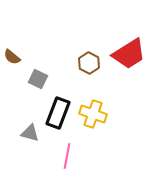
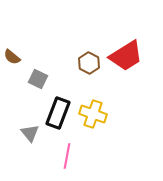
red trapezoid: moved 3 px left, 2 px down
gray triangle: rotated 36 degrees clockwise
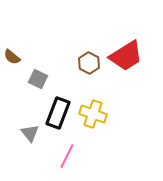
pink line: rotated 15 degrees clockwise
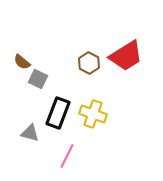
brown semicircle: moved 10 px right, 5 px down
gray triangle: rotated 36 degrees counterclockwise
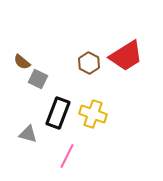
gray triangle: moved 2 px left, 1 px down
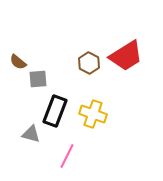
brown semicircle: moved 4 px left
gray square: rotated 30 degrees counterclockwise
black rectangle: moved 3 px left, 2 px up
gray triangle: moved 3 px right
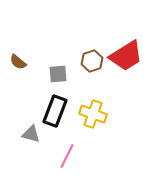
brown hexagon: moved 3 px right, 2 px up; rotated 15 degrees clockwise
gray square: moved 20 px right, 5 px up
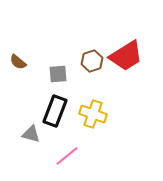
pink line: rotated 25 degrees clockwise
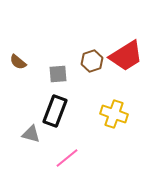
yellow cross: moved 21 px right
pink line: moved 2 px down
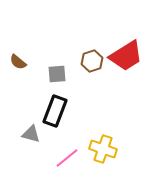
gray square: moved 1 px left
yellow cross: moved 11 px left, 35 px down
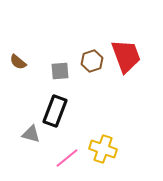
red trapezoid: rotated 78 degrees counterclockwise
gray square: moved 3 px right, 3 px up
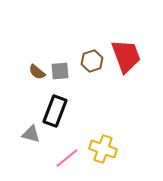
brown semicircle: moved 19 px right, 10 px down
